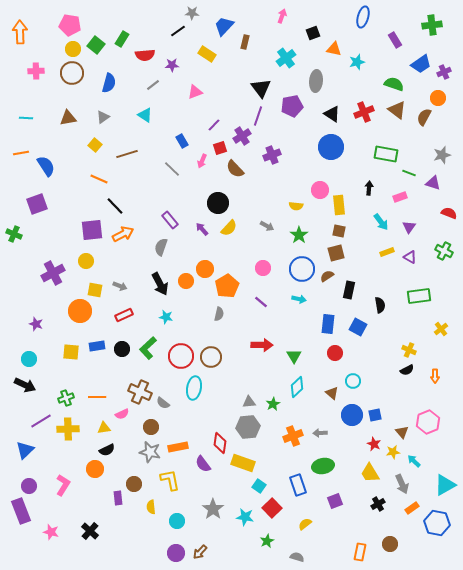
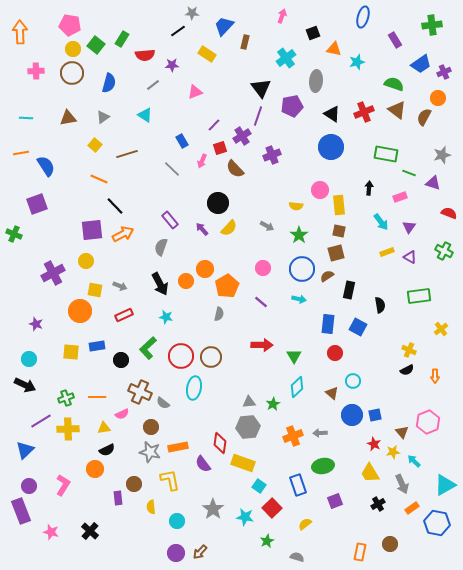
black circle at (122, 349): moved 1 px left, 11 px down
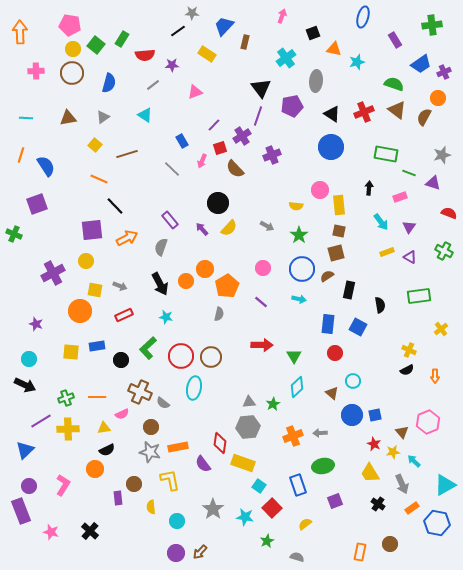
orange line at (21, 153): moved 2 px down; rotated 63 degrees counterclockwise
orange arrow at (123, 234): moved 4 px right, 4 px down
black cross at (378, 504): rotated 24 degrees counterclockwise
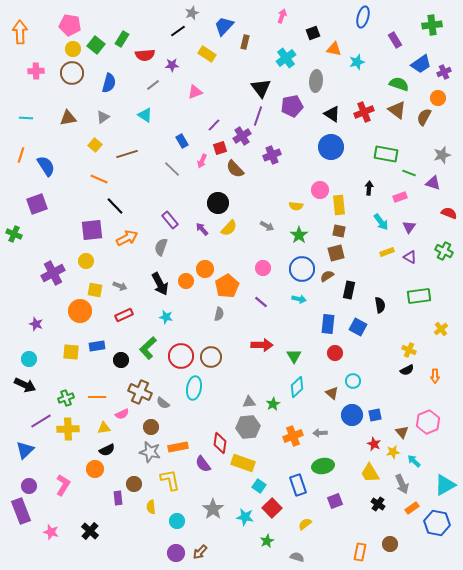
gray star at (192, 13): rotated 24 degrees counterclockwise
green semicircle at (394, 84): moved 5 px right
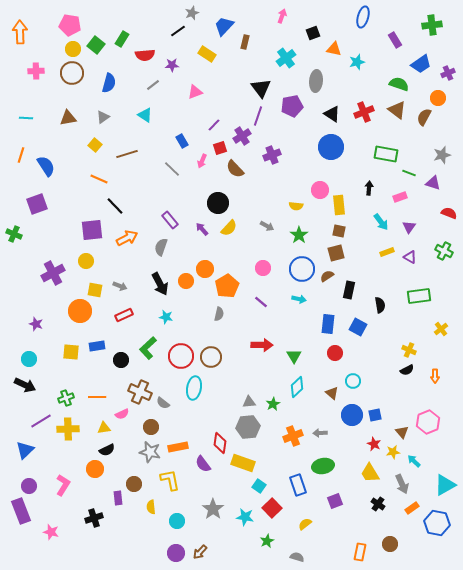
purple cross at (444, 72): moved 4 px right, 1 px down
black cross at (90, 531): moved 4 px right, 13 px up; rotated 30 degrees clockwise
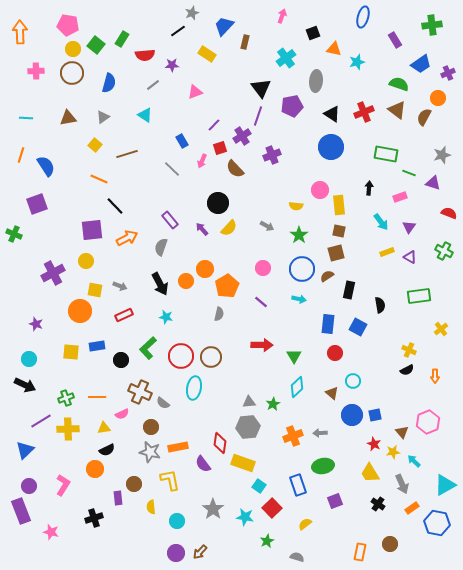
pink pentagon at (70, 25): moved 2 px left
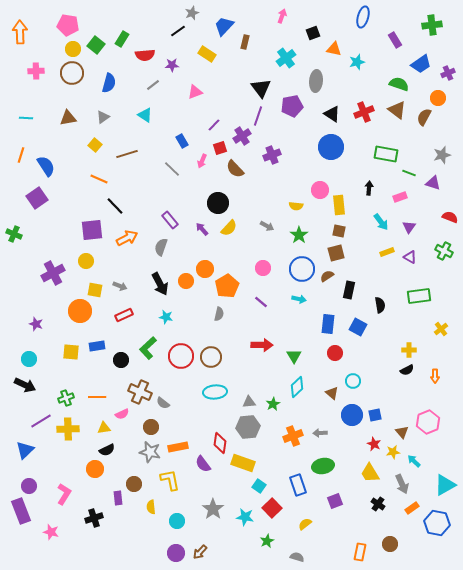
purple square at (37, 204): moved 6 px up; rotated 15 degrees counterclockwise
red semicircle at (449, 213): moved 1 px right, 4 px down
yellow cross at (409, 350): rotated 24 degrees counterclockwise
cyan ellipse at (194, 388): moved 21 px right, 4 px down; rotated 75 degrees clockwise
pink L-shape at (63, 485): moved 1 px right, 9 px down
